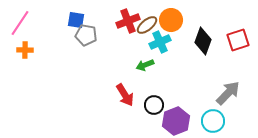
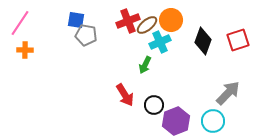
green arrow: rotated 42 degrees counterclockwise
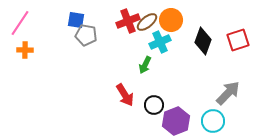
brown ellipse: moved 3 px up
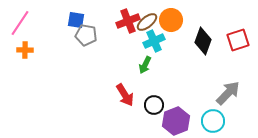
cyan cross: moved 6 px left, 1 px up
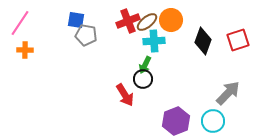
cyan cross: rotated 20 degrees clockwise
black circle: moved 11 px left, 26 px up
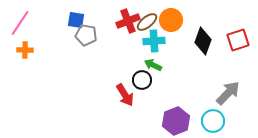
green arrow: moved 8 px right; rotated 90 degrees clockwise
black circle: moved 1 px left, 1 px down
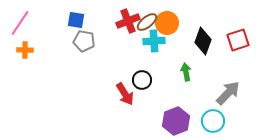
orange circle: moved 4 px left, 3 px down
gray pentagon: moved 2 px left, 6 px down
green arrow: moved 33 px right, 7 px down; rotated 54 degrees clockwise
red arrow: moved 1 px up
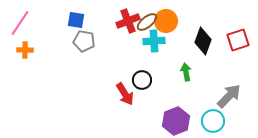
orange circle: moved 1 px left, 2 px up
gray arrow: moved 1 px right, 3 px down
